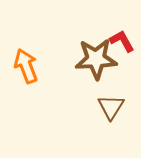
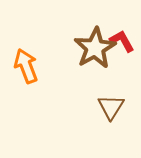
brown star: moved 1 px left, 11 px up; rotated 27 degrees counterclockwise
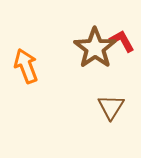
brown star: rotated 6 degrees counterclockwise
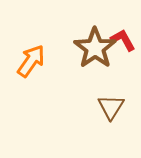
red L-shape: moved 1 px right, 1 px up
orange arrow: moved 5 px right, 5 px up; rotated 56 degrees clockwise
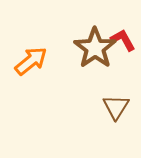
orange arrow: rotated 16 degrees clockwise
brown triangle: moved 5 px right
